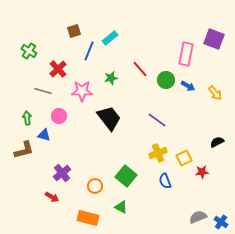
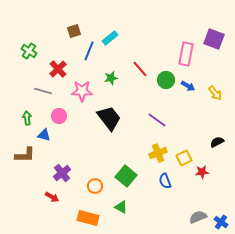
brown L-shape: moved 1 px right, 5 px down; rotated 15 degrees clockwise
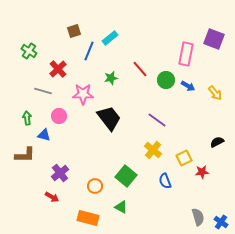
pink star: moved 1 px right, 3 px down
yellow cross: moved 5 px left, 3 px up; rotated 30 degrees counterclockwise
purple cross: moved 2 px left
gray semicircle: rotated 96 degrees clockwise
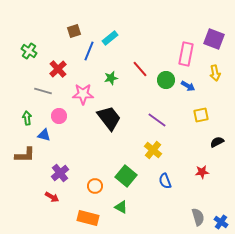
yellow arrow: moved 20 px up; rotated 28 degrees clockwise
yellow square: moved 17 px right, 43 px up; rotated 14 degrees clockwise
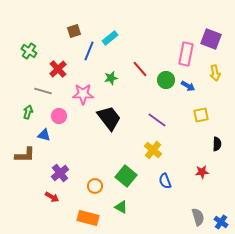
purple square: moved 3 px left
green arrow: moved 1 px right, 6 px up; rotated 24 degrees clockwise
black semicircle: moved 2 px down; rotated 120 degrees clockwise
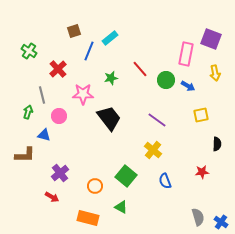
gray line: moved 1 px left, 4 px down; rotated 60 degrees clockwise
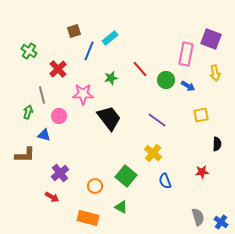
yellow cross: moved 3 px down
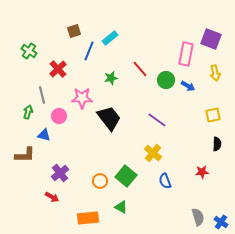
pink star: moved 1 px left, 4 px down
yellow square: moved 12 px right
orange circle: moved 5 px right, 5 px up
orange rectangle: rotated 20 degrees counterclockwise
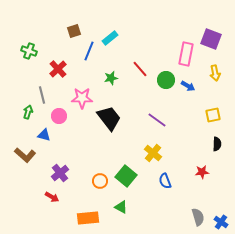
green cross: rotated 14 degrees counterclockwise
brown L-shape: rotated 40 degrees clockwise
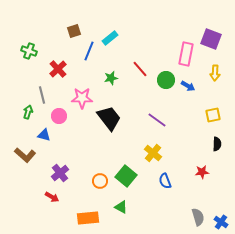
yellow arrow: rotated 14 degrees clockwise
